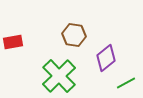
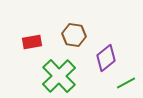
red rectangle: moved 19 px right
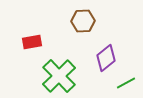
brown hexagon: moved 9 px right, 14 px up; rotated 10 degrees counterclockwise
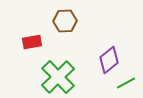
brown hexagon: moved 18 px left
purple diamond: moved 3 px right, 2 px down
green cross: moved 1 px left, 1 px down
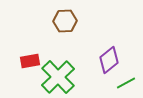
red rectangle: moved 2 px left, 19 px down
